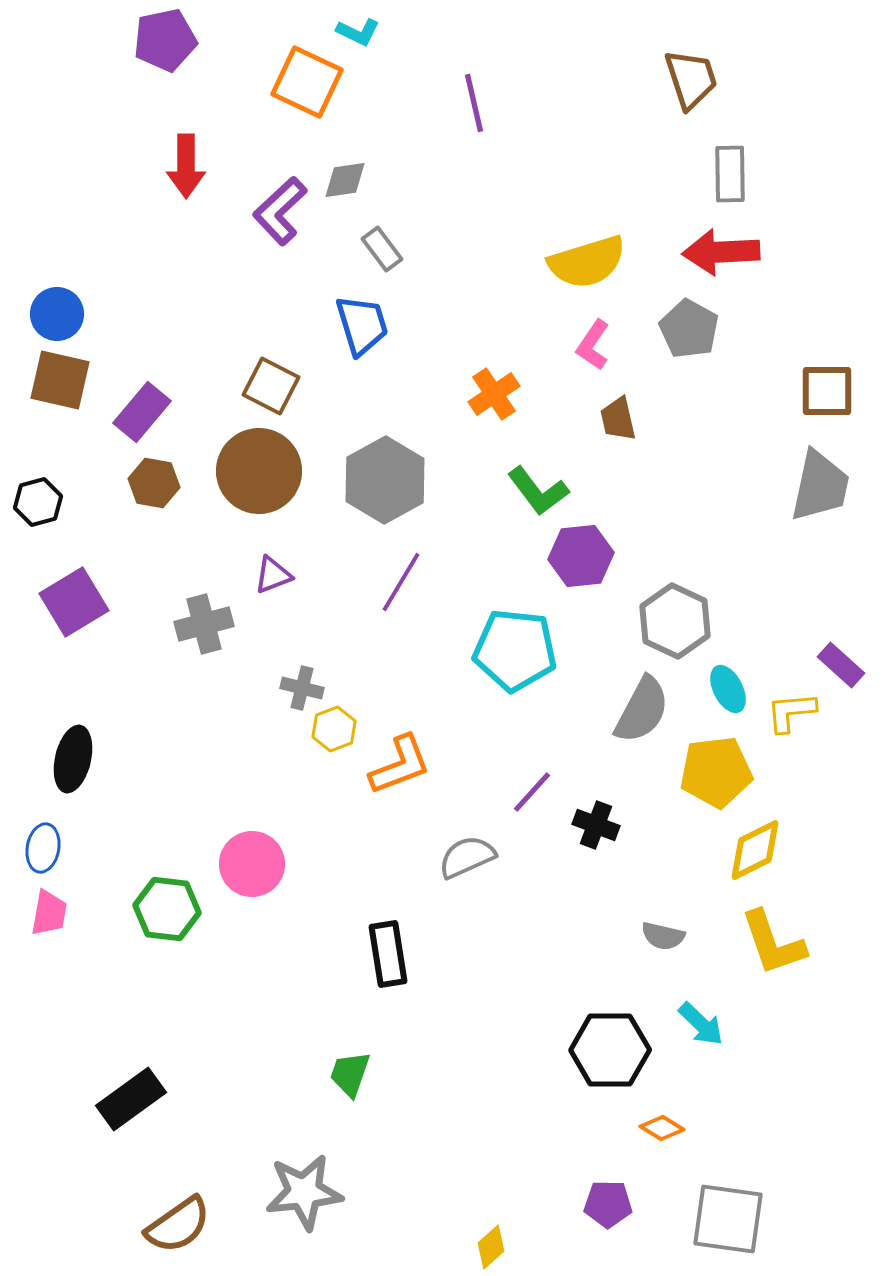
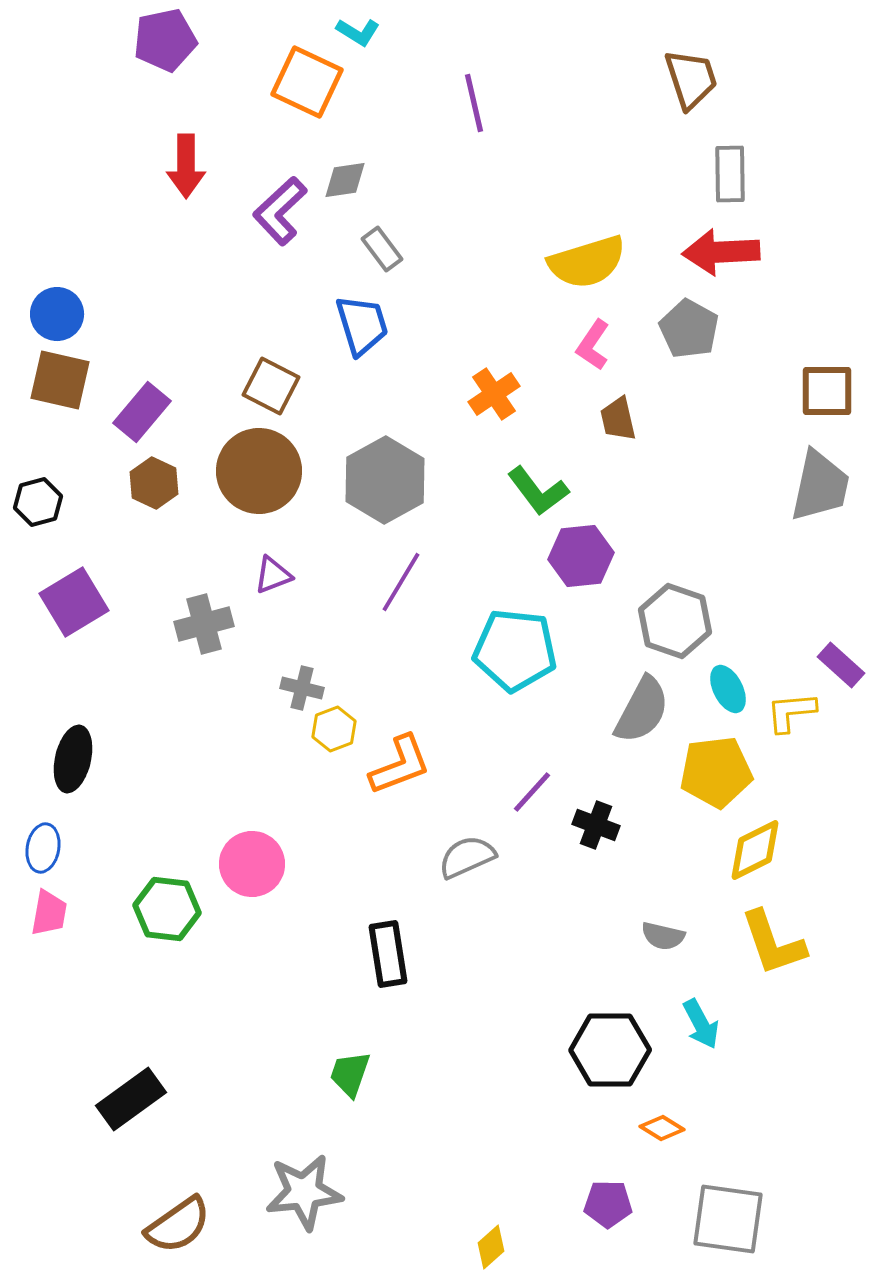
cyan L-shape at (358, 32): rotated 6 degrees clockwise
brown hexagon at (154, 483): rotated 15 degrees clockwise
gray hexagon at (675, 621): rotated 6 degrees counterclockwise
cyan arrow at (701, 1024): rotated 18 degrees clockwise
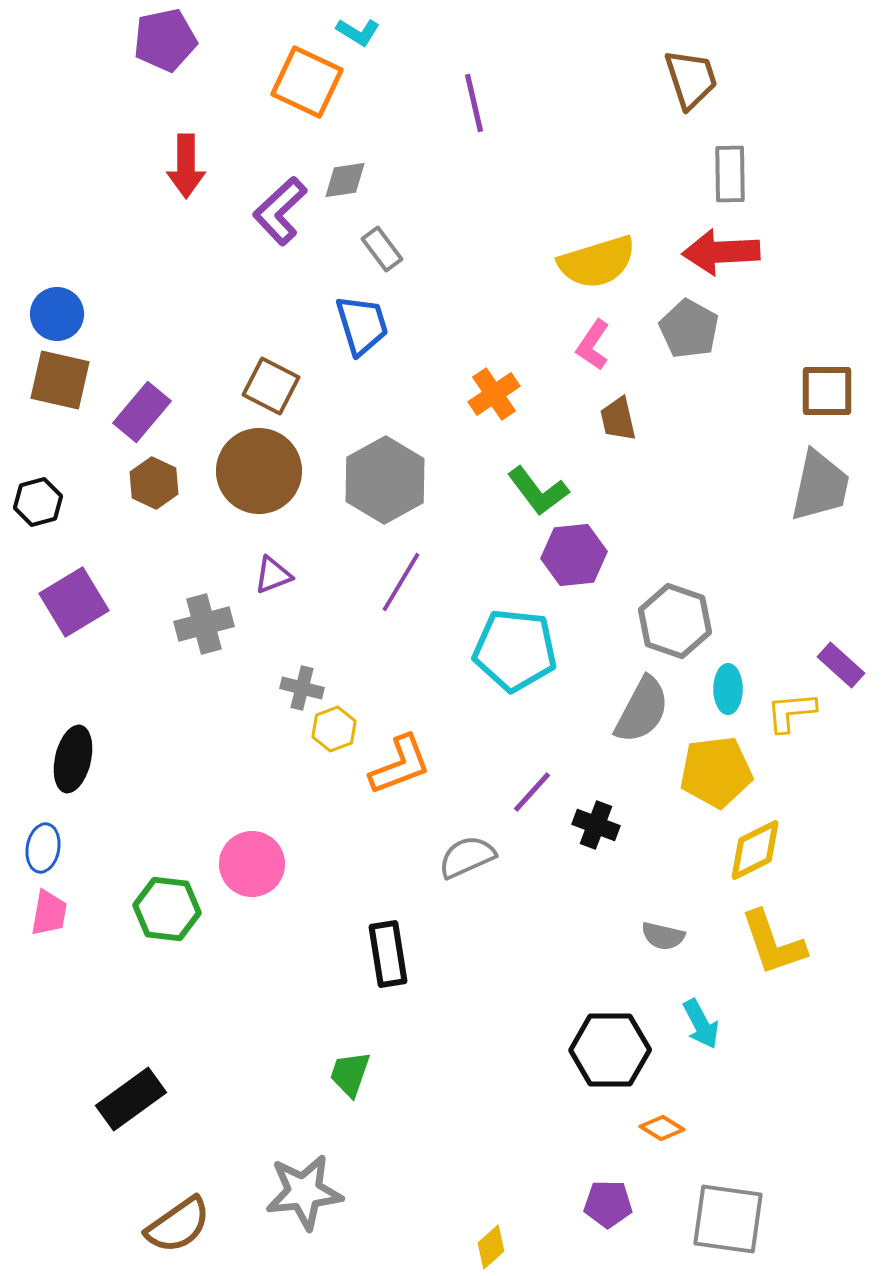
yellow semicircle at (587, 262): moved 10 px right
purple hexagon at (581, 556): moved 7 px left, 1 px up
cyan ellipse at (728, 689): rotated 27 degrees clockwise
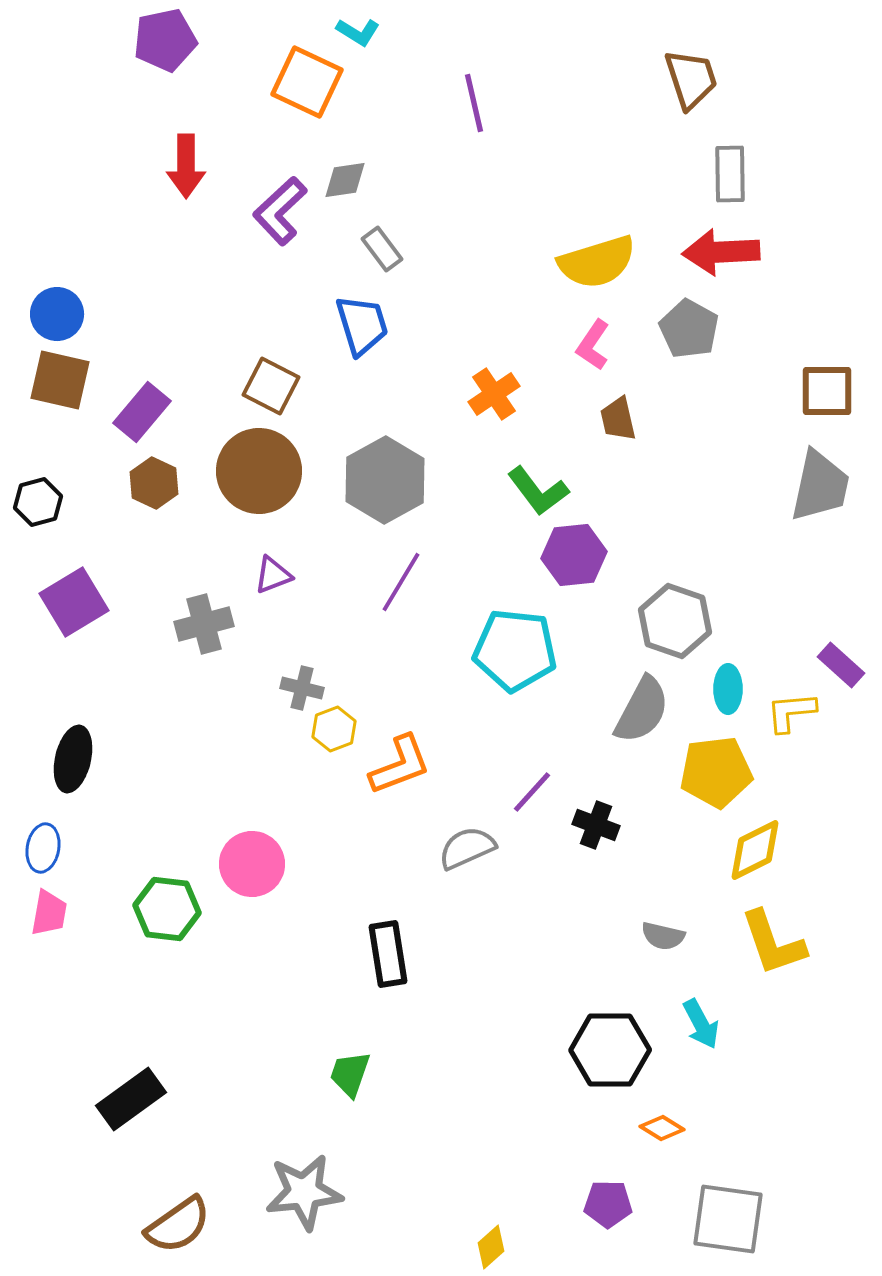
gray semicircle at (467, 857): moved 9 px up
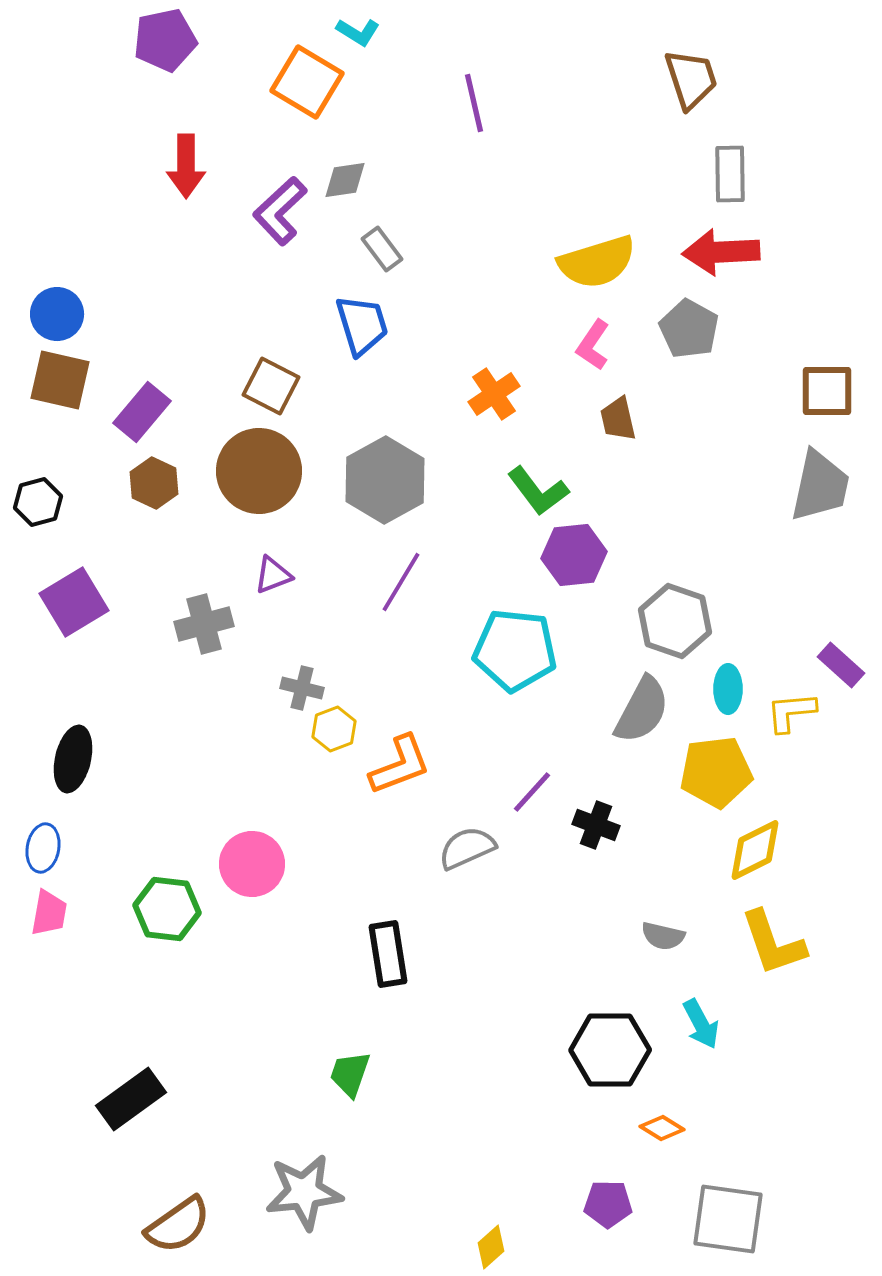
orange square at (307, 82): rotated 6 degrees clockwise
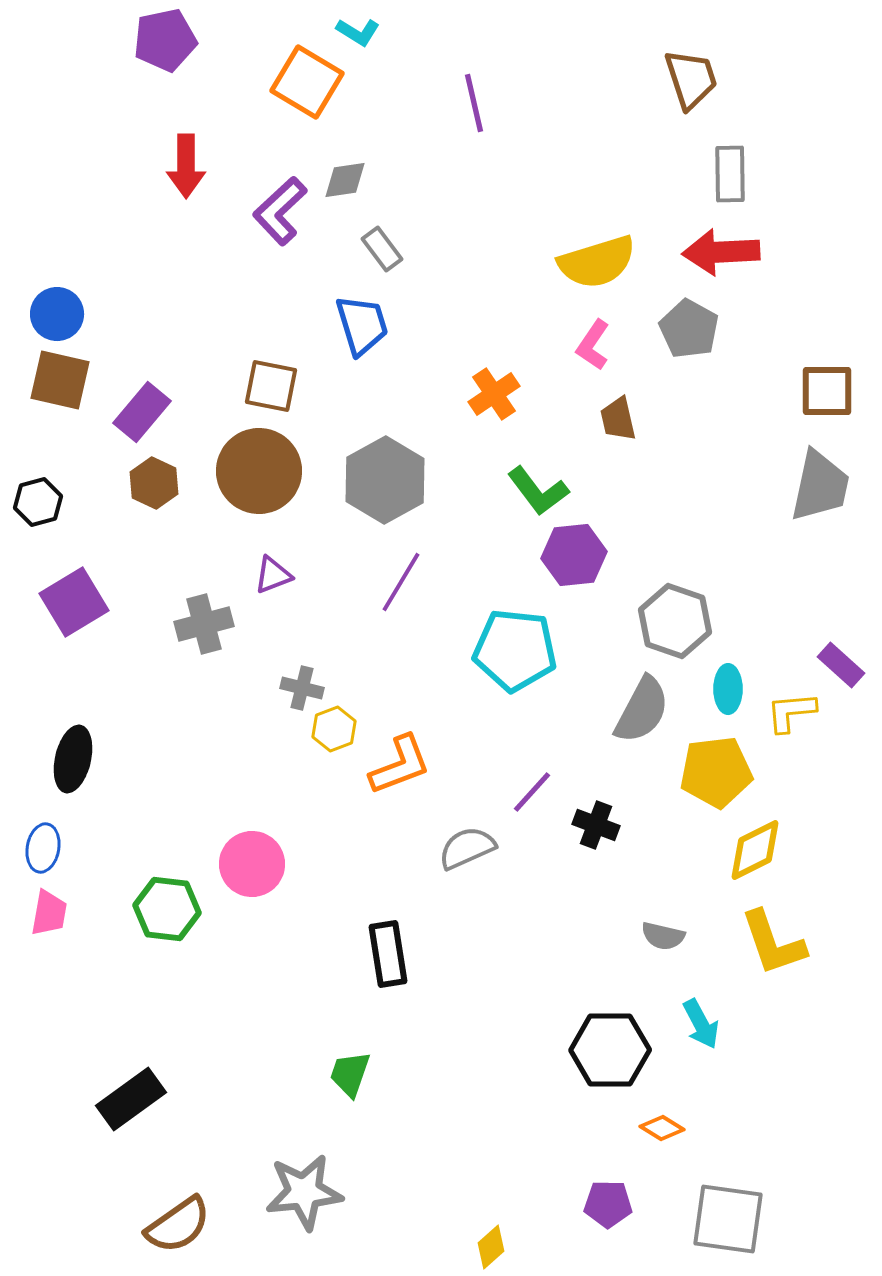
brown square at (271, 386): rotated 16 degrees counterclockwise
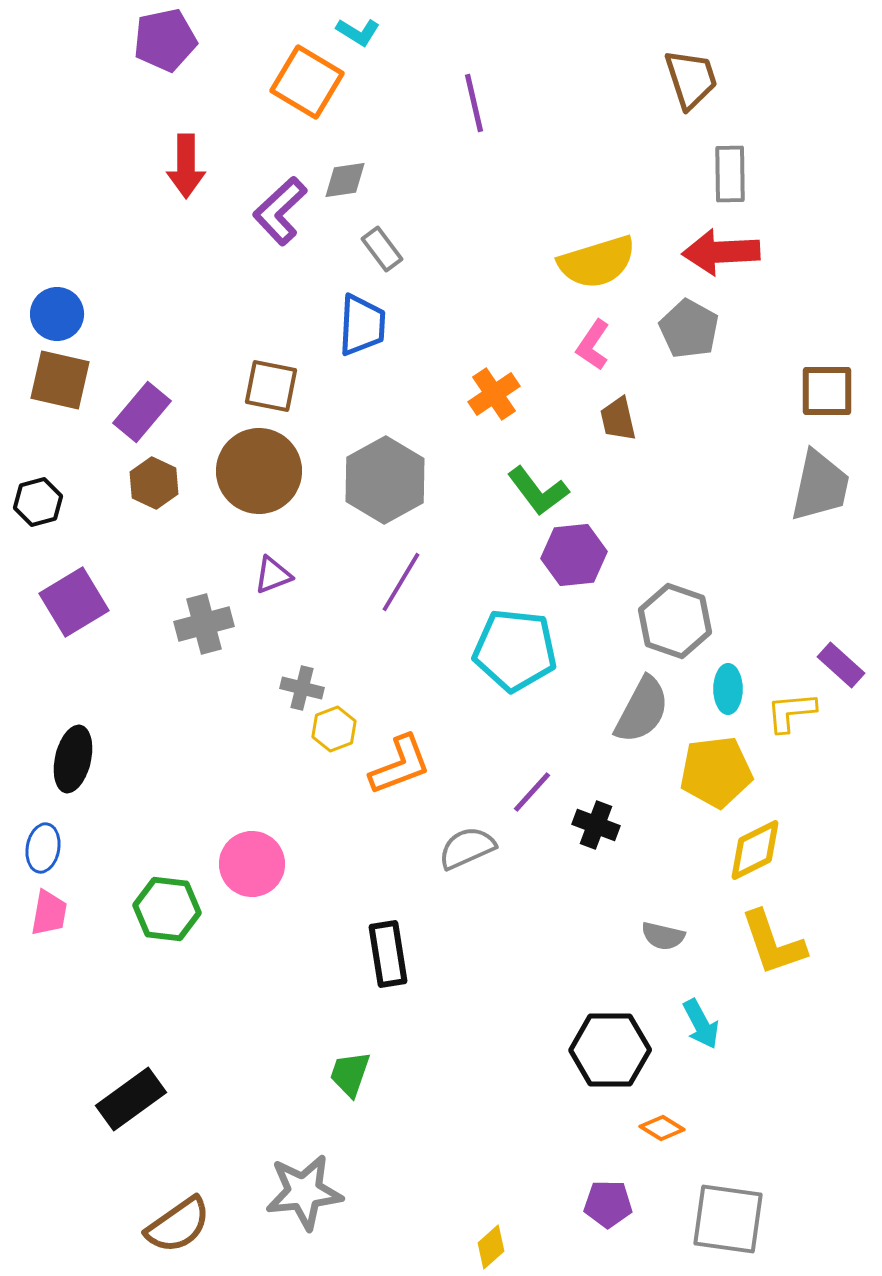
blue trapezoid at (362, 325): rotated 20 degrees clockwise
